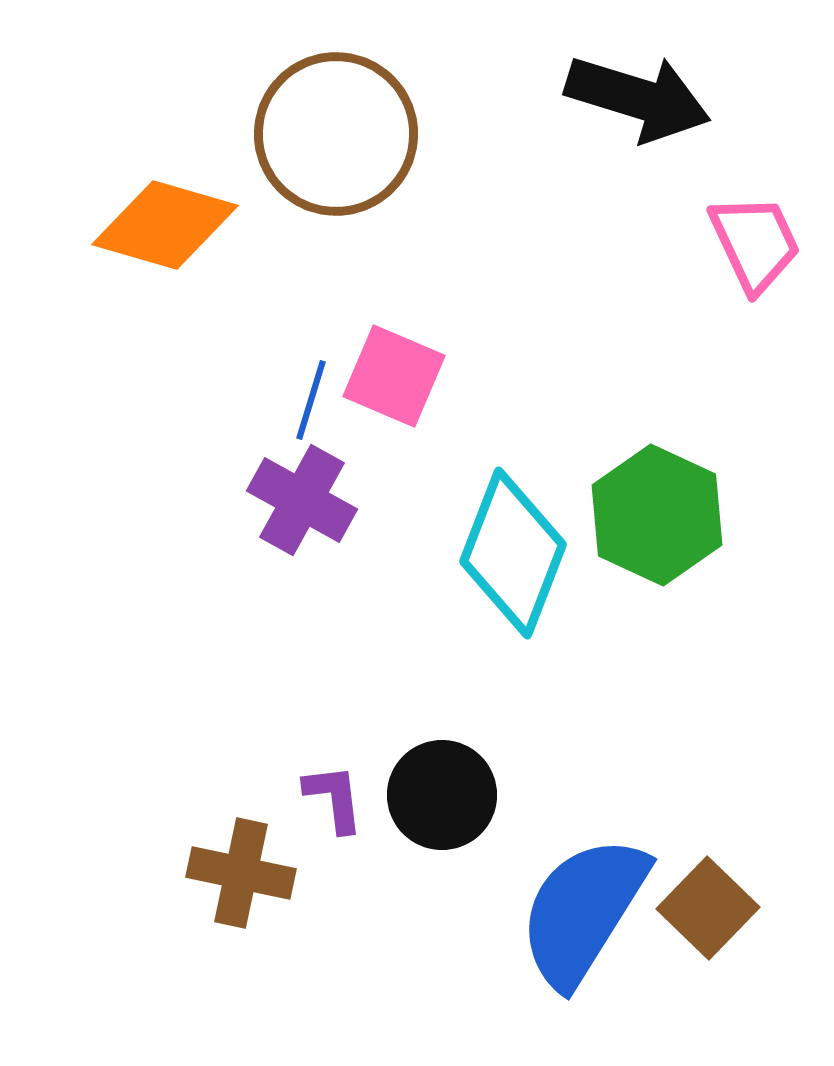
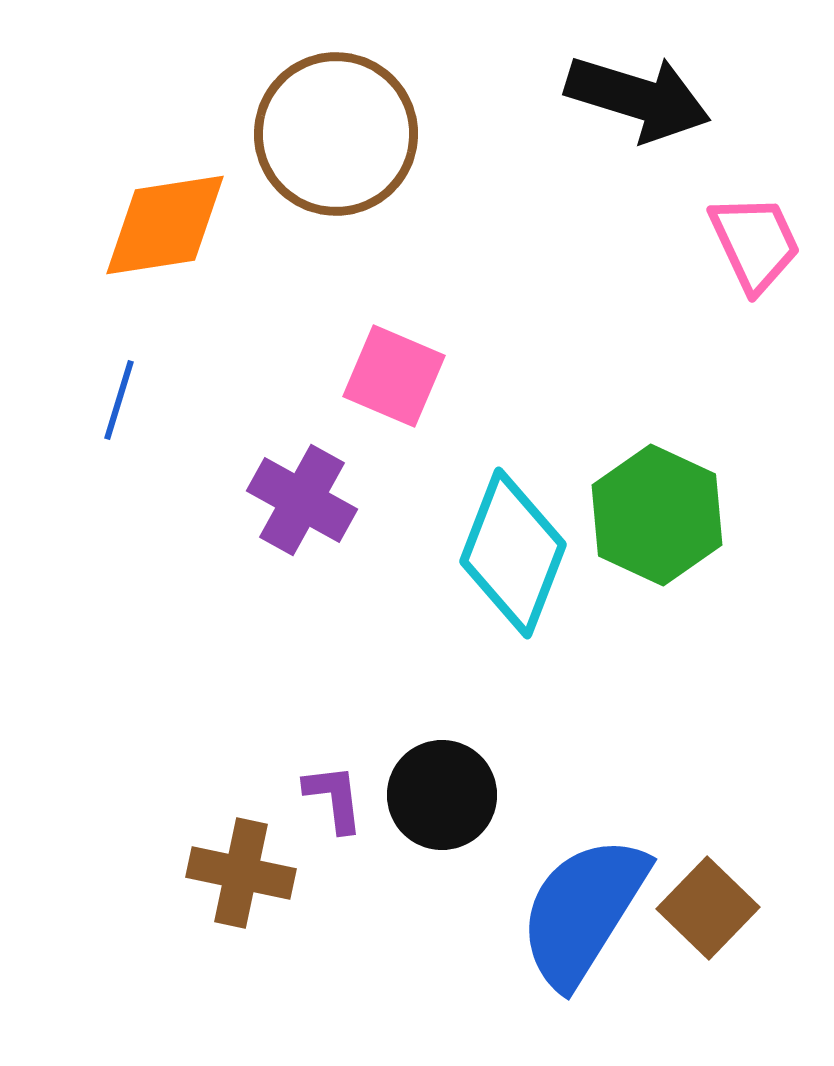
orange diamond: rotated 25 degrees counterclockwise
blue line: moved 192 px left
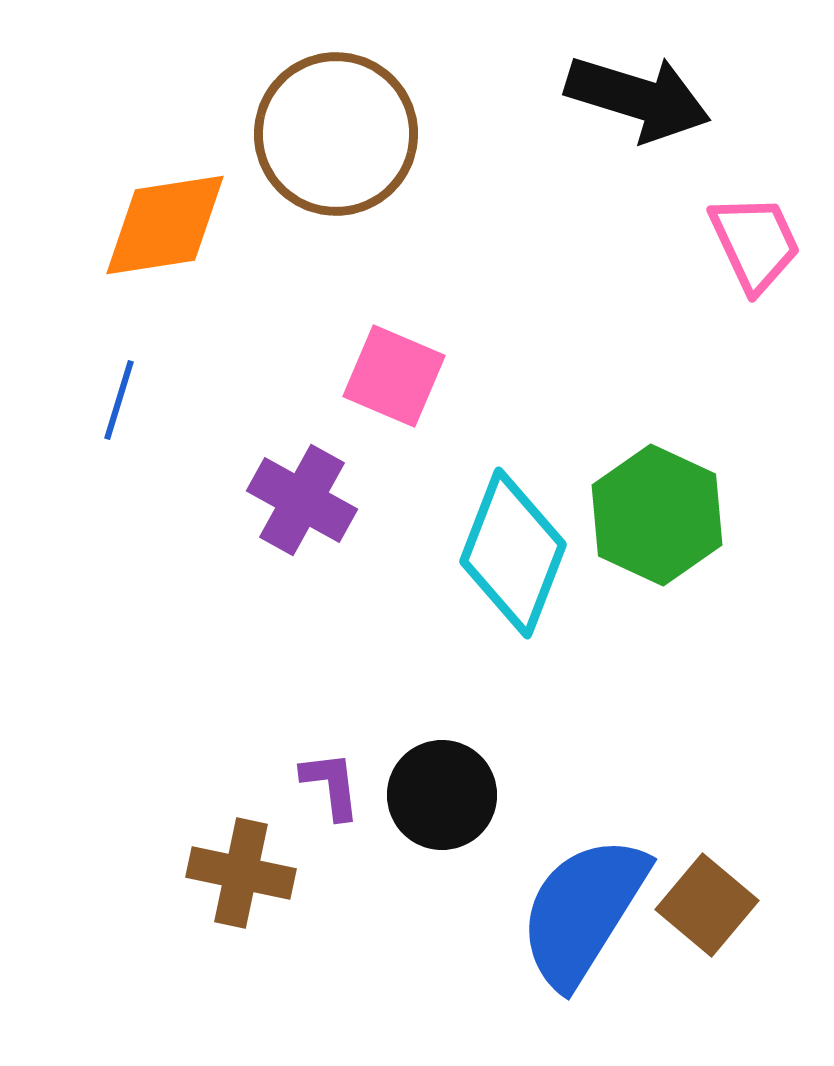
purple L-shape: moved 3 px left, 13 px up
brown square: moved 1 px left, 3 px up; rotated 4 degrees counterclockwise
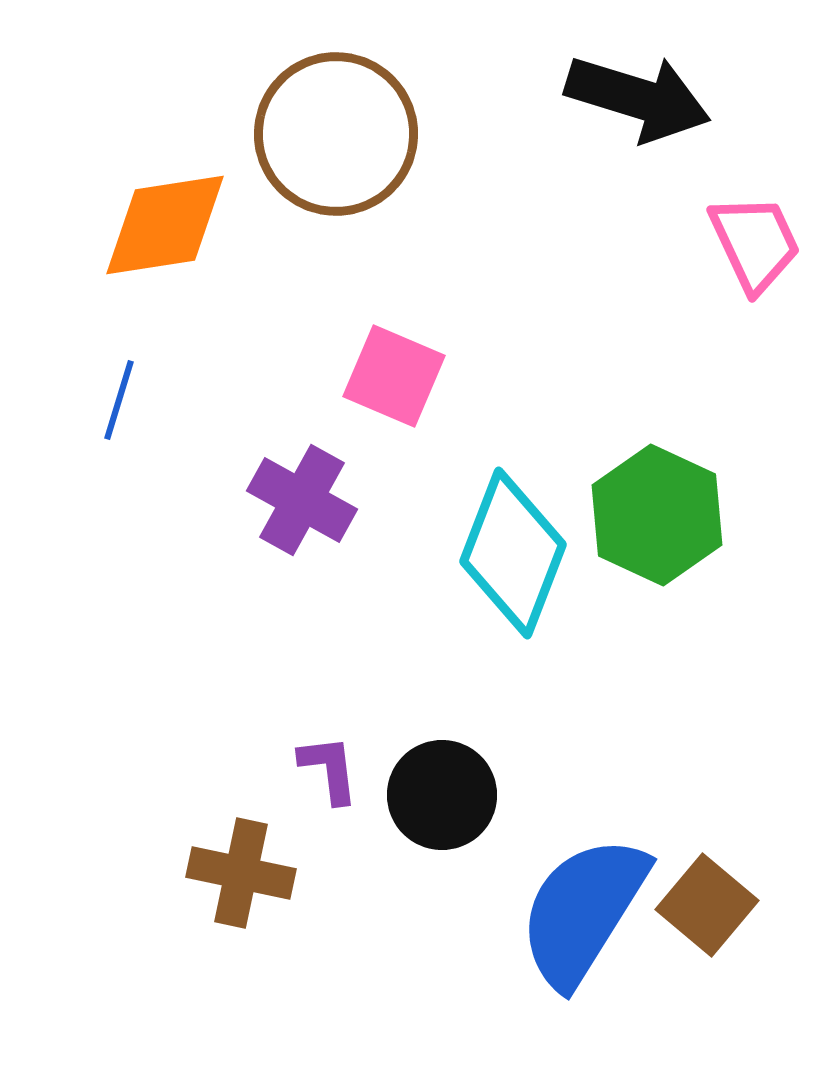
purple L-shape: moved 2 px left, 16 px up
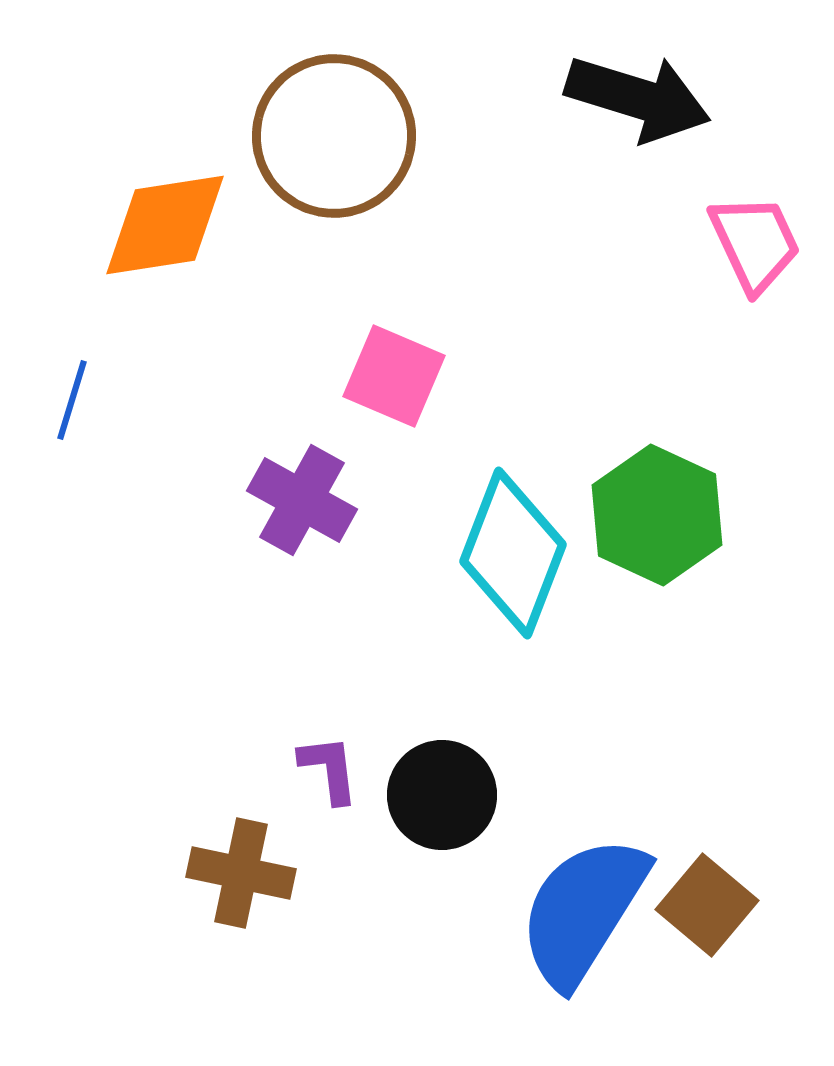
brown circle: moved 2 px left, 2 px down
blue line: moved 47 px left
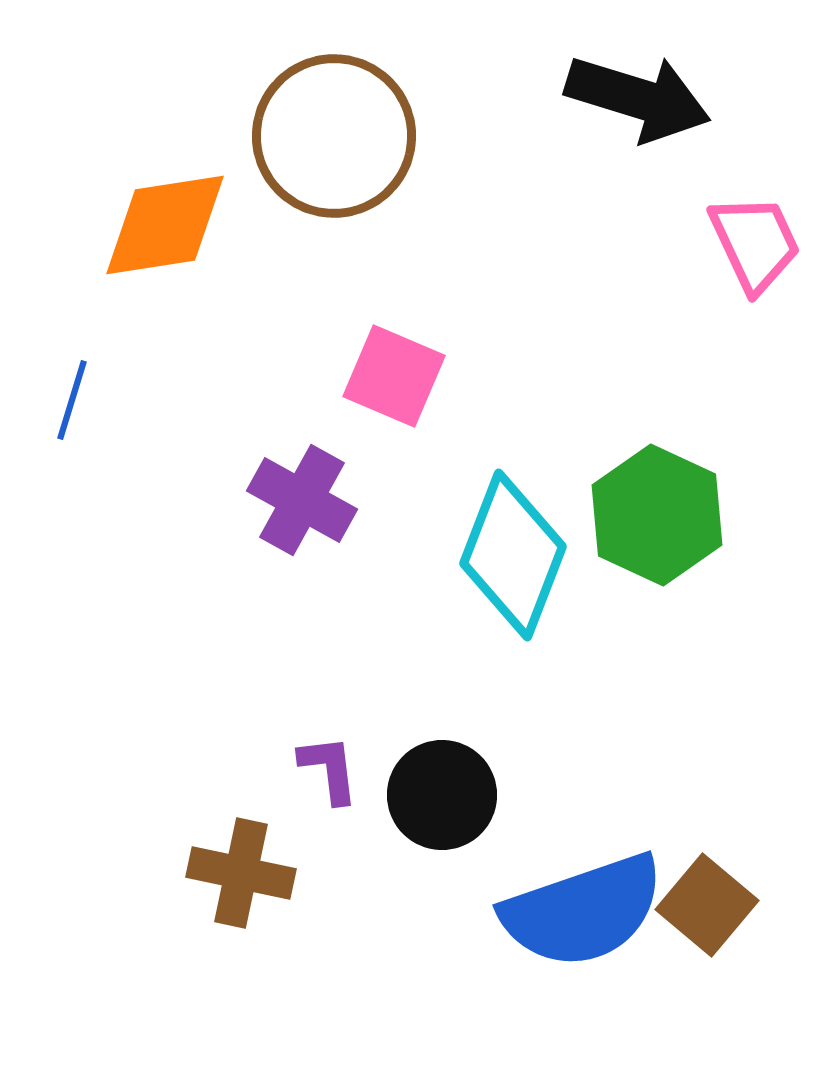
cyan diamond: moved 2 px down
blue semicircle: rotated 141 degrees counterclockwise
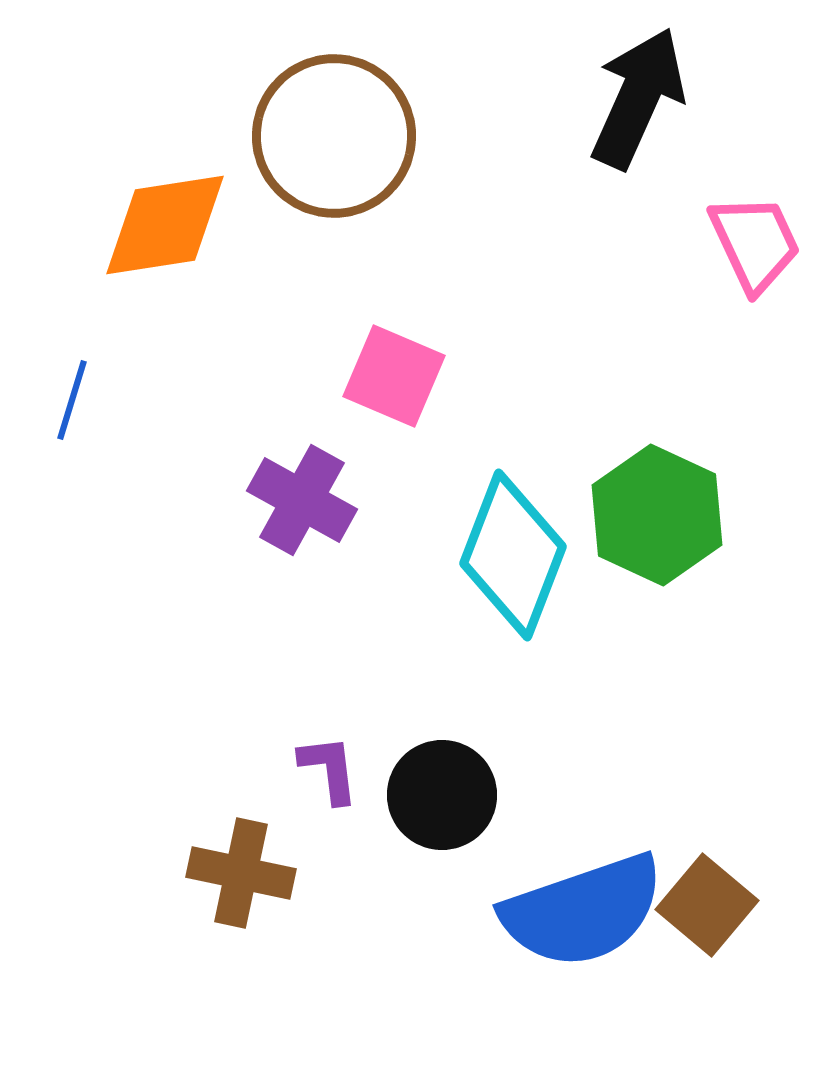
black arrow: rotated 83 degrees counterclockwise
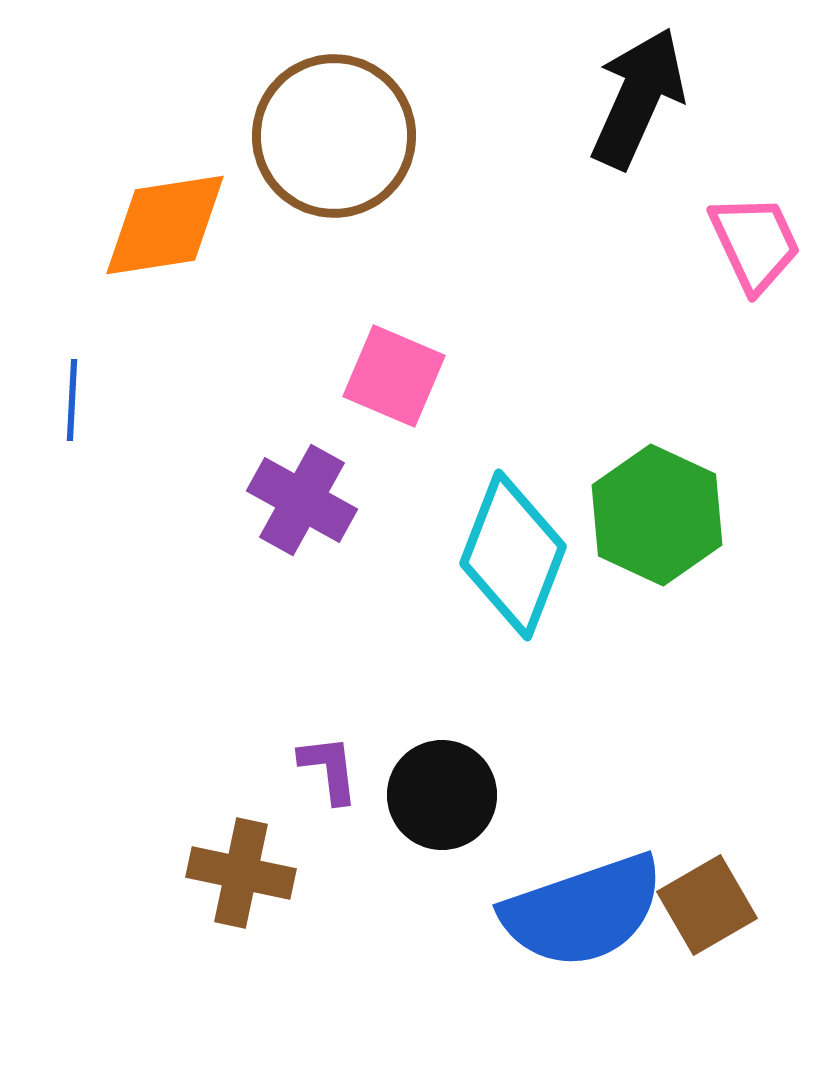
blue line: rotated 14 degrees counterclockwise
brown square: rotated 20 degrees clockwise
